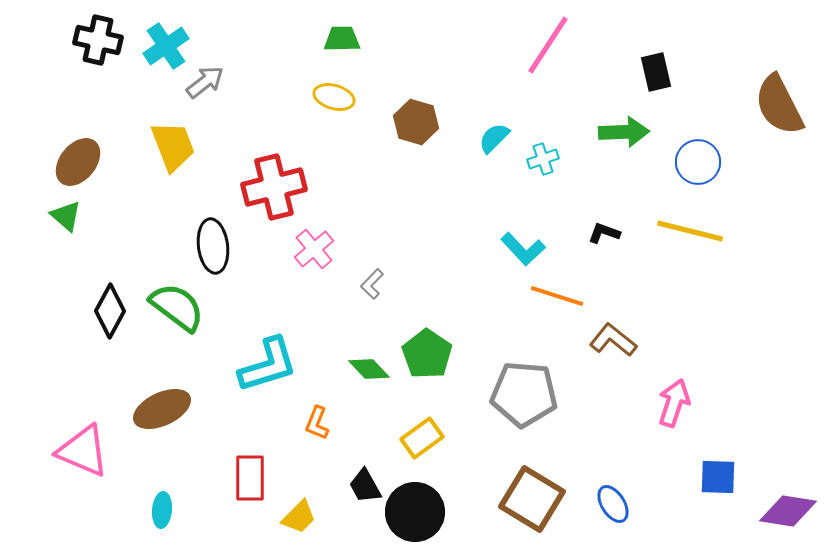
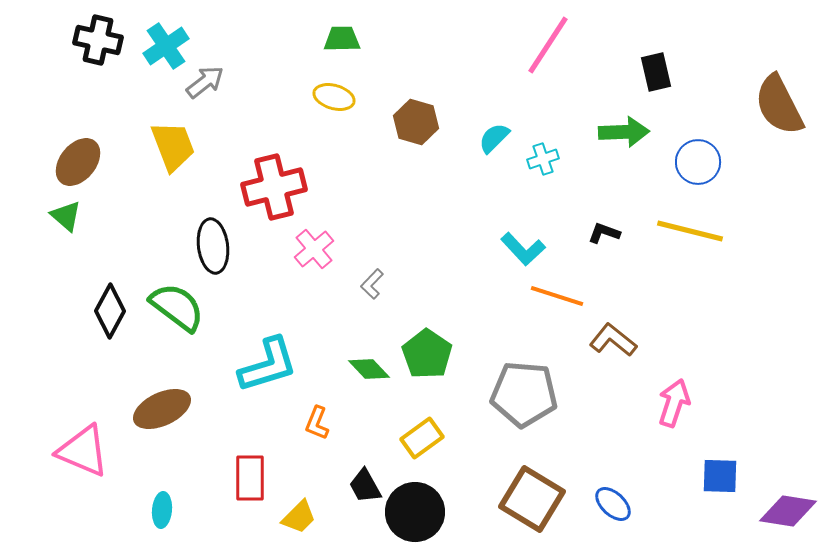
blue square at (718, 477): moved 2 px right, 1 px up
blue ellipse at (613, 504): rotated 15 degrees counterclockwise
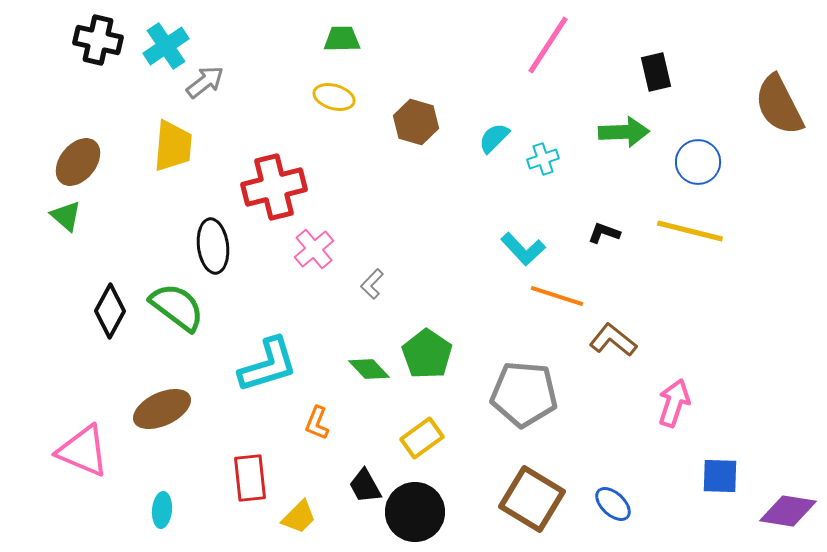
yellow trapezoid at (173, 146): rotated 26 degrees clockwise
red rectangle at (250, 478): rotated 6 degrees counterclockwise
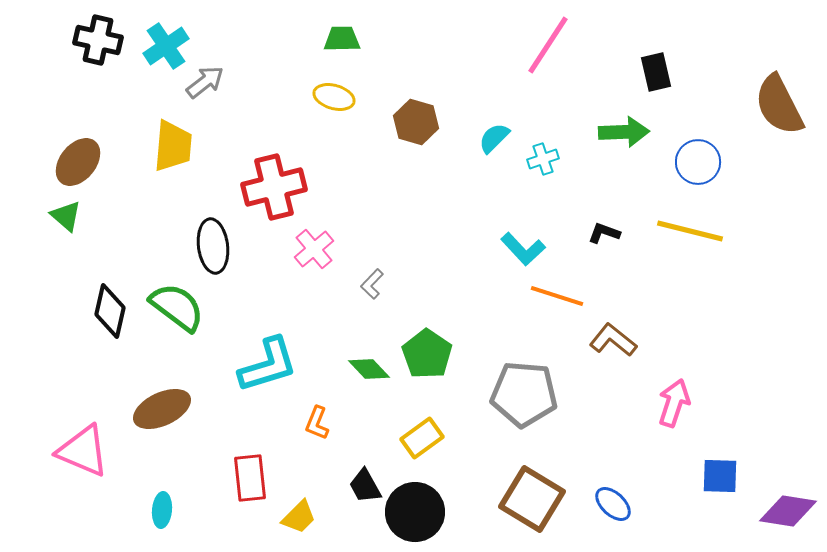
black diamond at (110, 311): rotated 16 degrees counterclockwise
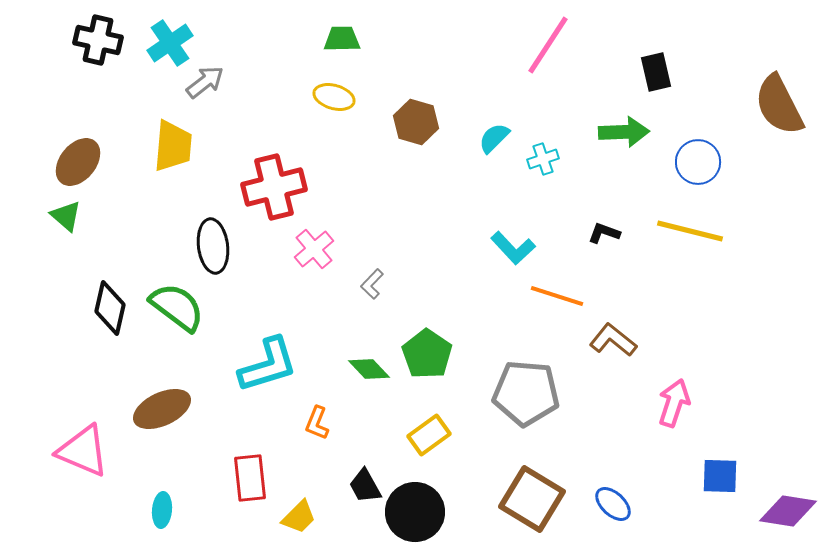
cyan cross at (166, 46): moved 4 px right, 3 px up
cyan L-shape at (523, 249): moved 10 px left, 1 px up
black diamond at (110, 311): moved 3 px up
gray pentagon at (524, 394): moved 2 px right, 1 px up
yellow rectangle at (422, 438): moved 7 px right, 3 px up
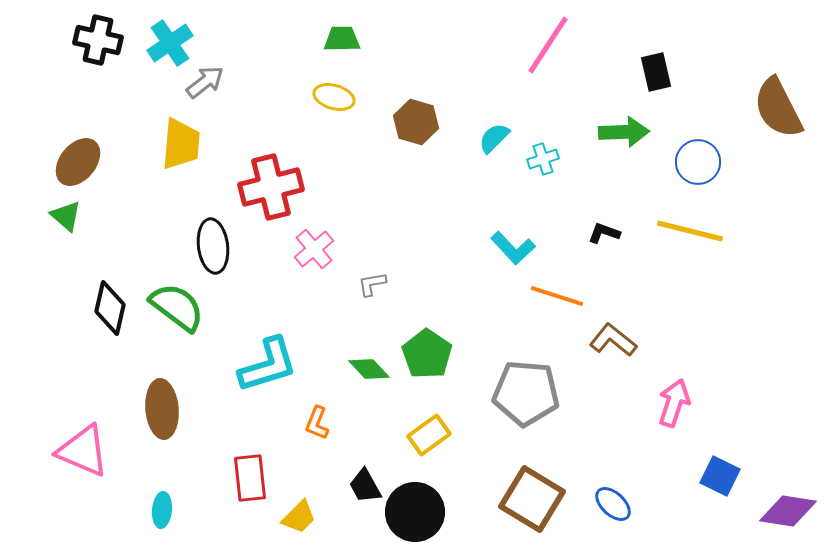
brown semicircle at (779, 105): moved 1 px left, 3 px down
yellow trapezoid at (173, 146): moved 8 px right, 2 px up
red cross at (274, 187): moved 3 px left
gray L-shape at (372, 284): rotated 36 degrees clockwise
brown ellipse at (162, 409): rotated 70 degrees counterclockwise
blue square at (720, 476): rotated 24 degrees clockwise
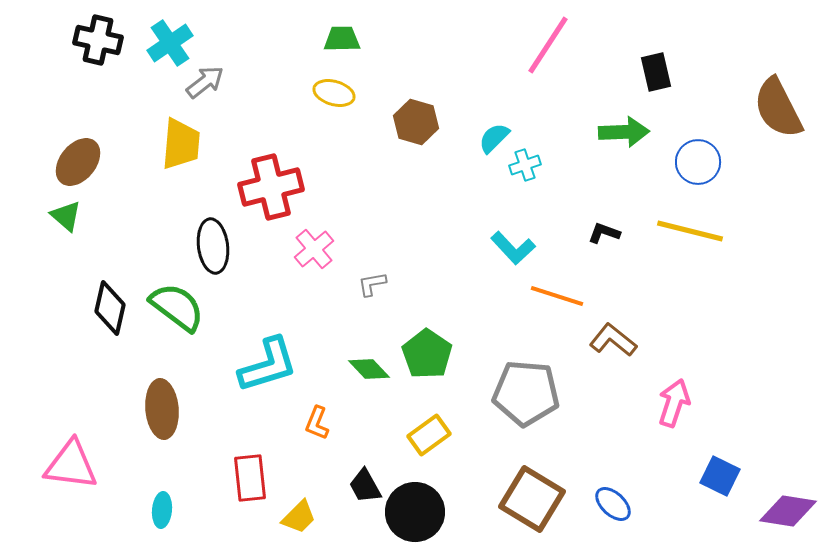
yellow ellipse at (334, 97): moved 4 px up
cyan cross at (543, 159): moved 18 px left, 6 px down
pink triangle at (83, 451): moved 12 px left, 14 px down; rotated 16 degrees counterclockwise
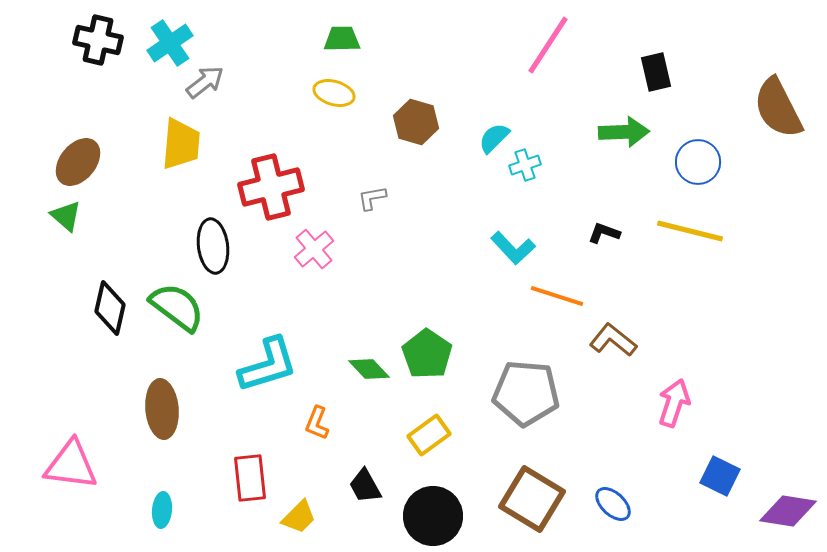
gray L-shape at (372, 284): moved 86 px up
black circle at (415, 512): moved 18 px right, 4 px down
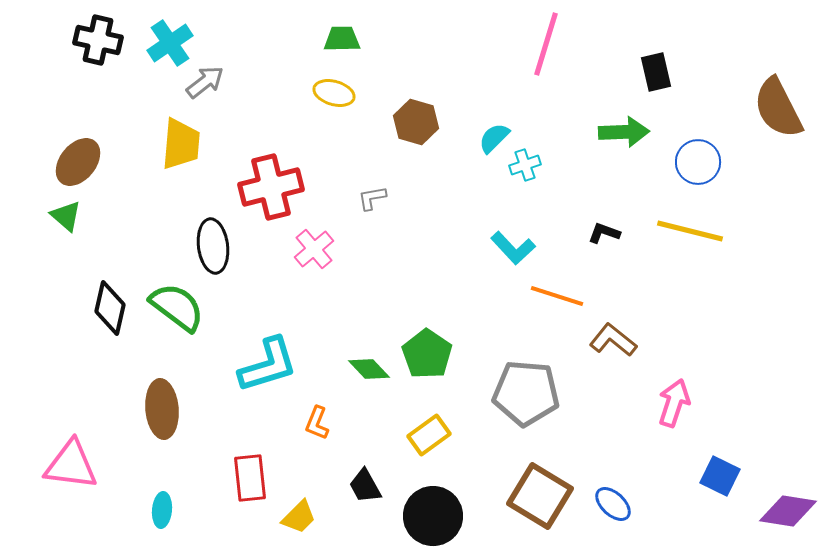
pink line at (548, 45): moved 2 px left, 1 px up; rotated 16 degrees counterclockwise
brown square at (532, 499): moved 8 px right, 3 px up
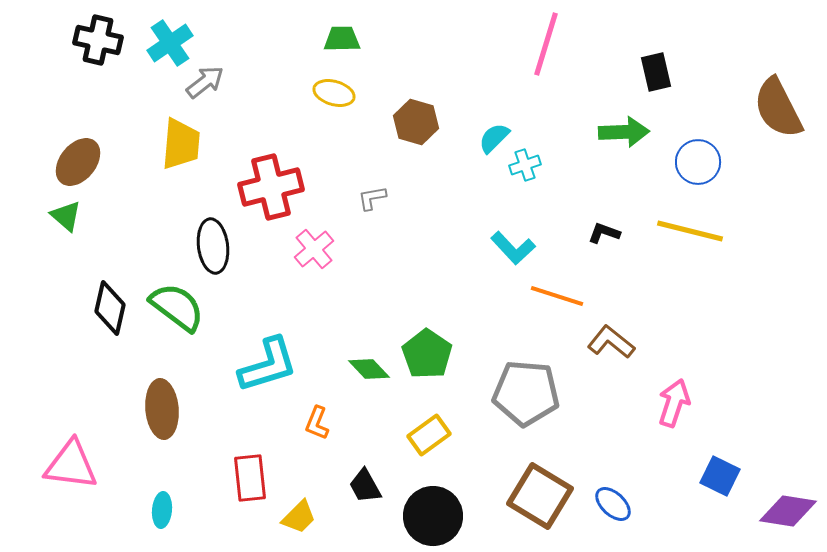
brown L-shape at (613, 340): moved 2 px left, 2 px down
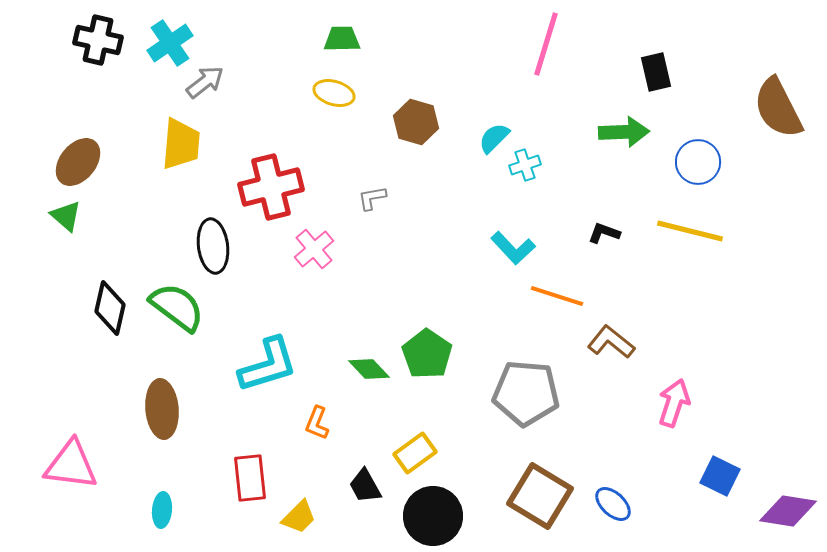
yellow rectangle at (429, 435): moved 14 px left, 18 px down
